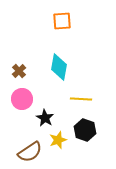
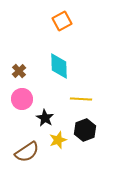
orange square: rotated 24 degrees counterclockwise
cyan diamond: moved 1 px up; rotated 12 degrees counterclockwise
black hexagon: rotated 20 degrees clockwise
brown semicircle: moved 3 px left
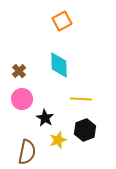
cyan diamond: moved 1 px up
brown semicircle: rotated 45 degrees counterclockwise
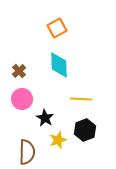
orange square: moved 5 px left, 7 px down
brown semicircle: rotated 10 degrees counterclockwise
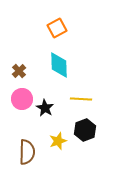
black star: moved 10 px up
yellow star: moved 1 px down
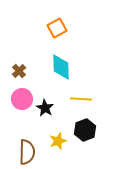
cyan diamond: moved 2 px right, 2 px down
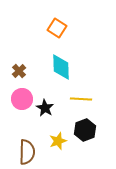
orange square: rotated 30 degrees counterclockwise
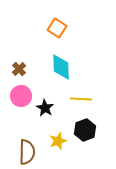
brown cross: moved 2 px up
pink circle: moved 1 px left, 3 px up
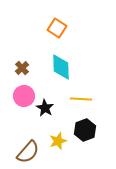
brown cross: moved 3 px right, 1 px up
pink circle: moved 3 px right
brown semicircle: moved 1 px right; rotated 40 degrees clockwise
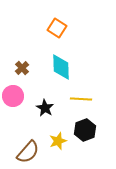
pink circle: moved 11 px left
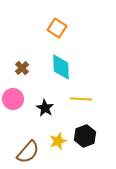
pink circle: moved 3 px down
black hexagon: moved 6 px down
